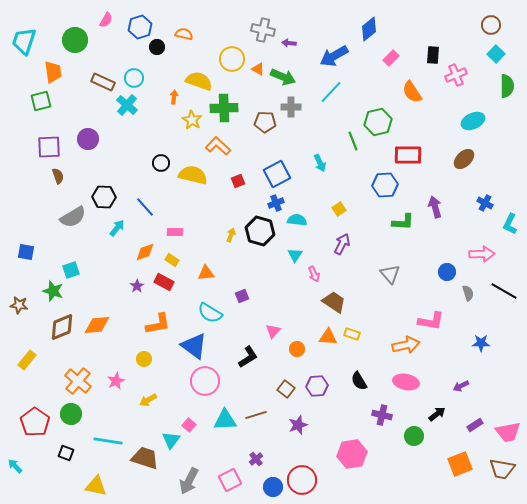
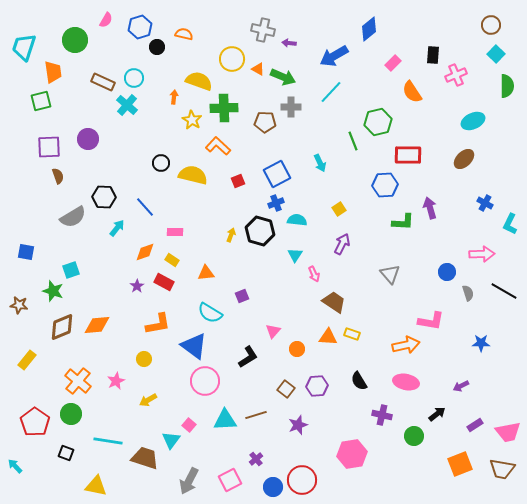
cyan trapezoid at (24, 41): moved 6 px down
pink rectangle at (391, 58): moved 2 px right, 5 px down
purple arrow at (435, 207): moved 5 px left, 1 px down
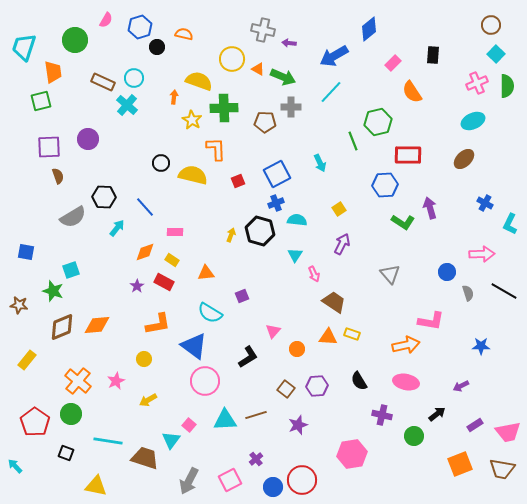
pink cross at (456, 75): moved 21 px right, 8 px down
orange L-shape at (218, 146): moved 2 px left, 3 px down; rotated 45 degrees clockwise
green L-shape at (403, 222): rotated 30 degrees clockwise
blue star at (481, 343): moved 3 px down
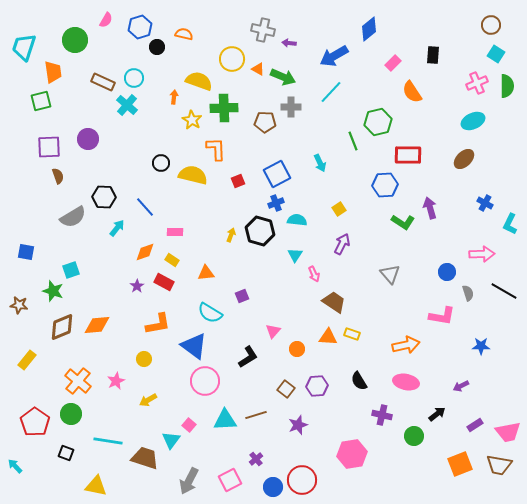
cyan square at (496, 54): rotated 12 degrees counterclockwise
pink L-shape at (431, 321): moved 11 px right, 5 px up
brown trapezoid at (502, 469): moved 3 px left, 4 px up
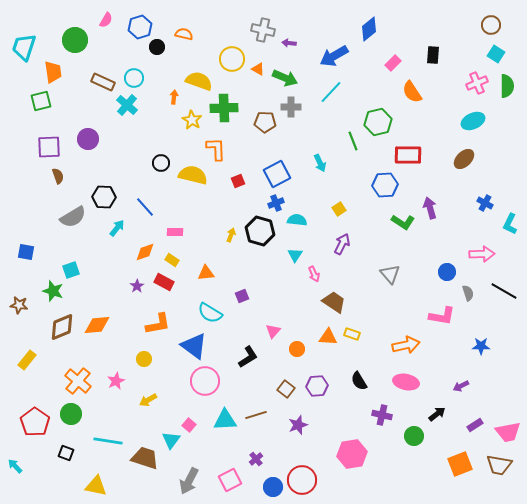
green arrow at (283, 77): moved 2 px right, 1 px down
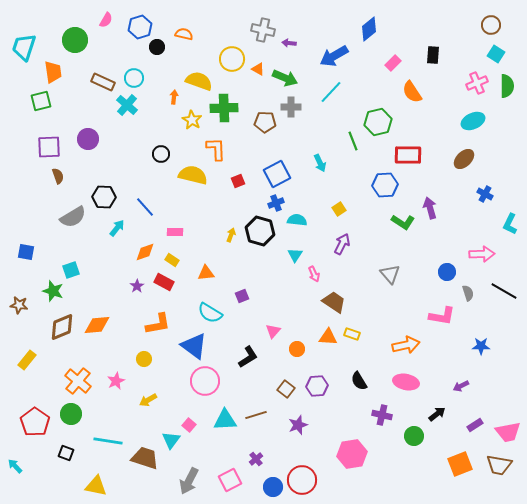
black circle at (161, 163): moved 9 px up
blue cross at (485, 203): moved 9 px up
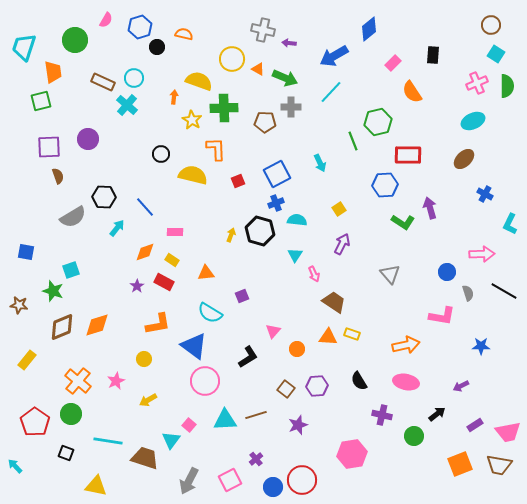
orange diamond at (97, 325): rotated 12 degrees counterclockwise
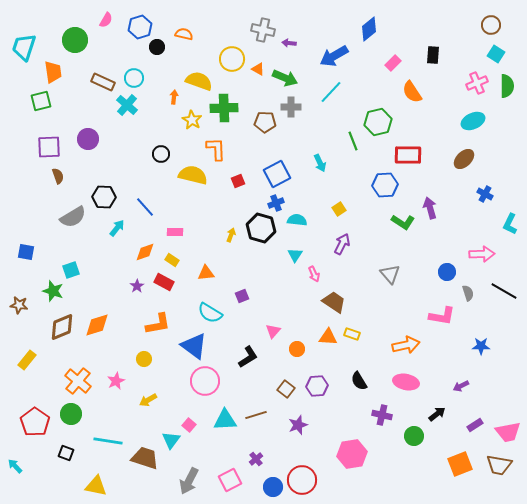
black hexagon at (260, 231): moved 1 px right, 3 px up
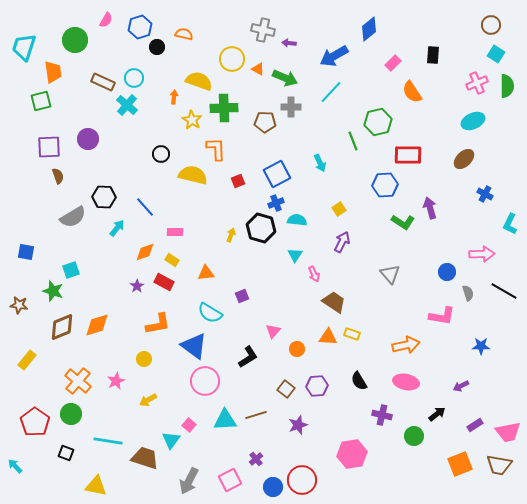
purple arrow at (342, 244): moved 2 px up
